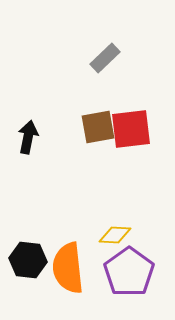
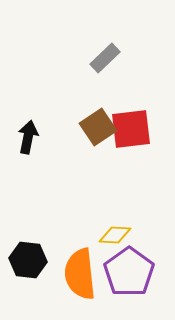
brown square: rotated 24 degrees counterclockwise
orange semicircle: moved 12 px right, 6 px down
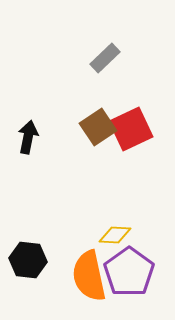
red square: rotated 18 degrees counterclockwise
orange semicircle: moved 9 px right, 2 px down; rotated 6 degrees counterclockwise
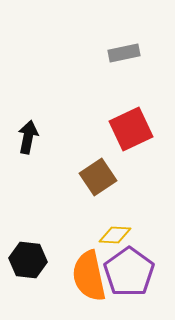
gray rectangle: moved 19 px right, 5 px up; rotated 32 degrees clockwise
brown square: moved 50 px down
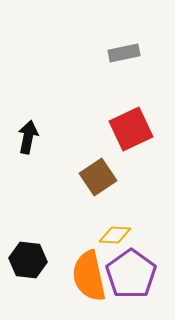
purple pentagon: moved 2 px right, 2 px down
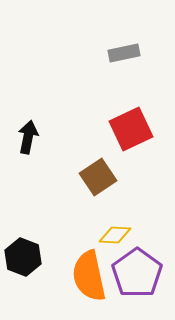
black hexagon: moved 5 px left, 3 px up; rotated 15 degrees clockwise
purple pentagon: moved 6 px right, 1 px up
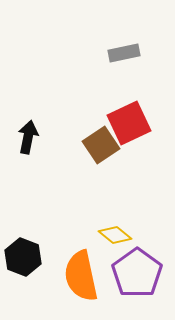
red square: moved 2 px left, 6 px up
brown square: moved 3 px right, 32 px up
yellow diamond: rotated 36 degrees clockwise
orange semicircle: moved 8 px left
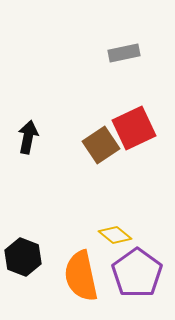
red square: moved 5 px right, 5 px down
